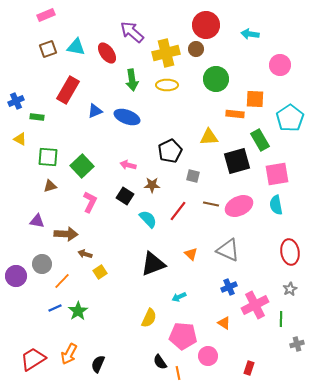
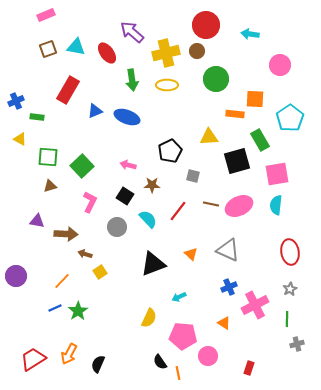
brown circle at (196, 49): moved 1 px right, 2 px down
cyan semicircle at (276, 205): rotated 18 degrees clockwise
gray circle at (42, 264): moved 75 px right, 37 px up
green line at (281, 319): moved 6 px right
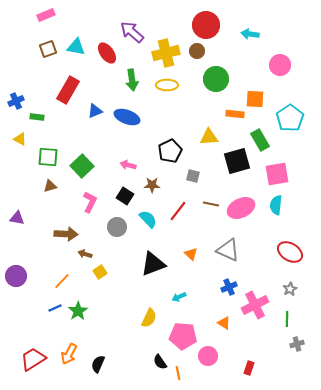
pink ellipse at (239, 206): moved 2 px right, 2 px down
purple triangle at (37, 221): moved 20 px left, 3 px up
red ellipse at (290, 252): rotated 50 degrees counterclockwise
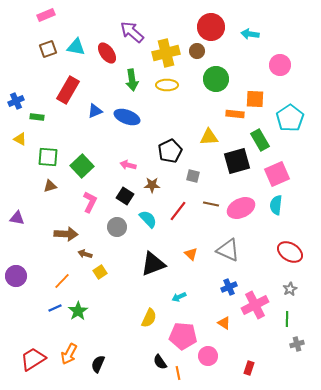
red circle at (206, 25): moved 5 px right, 2 px down
pink square at (277, 174): rotated 15 degrees counterclockwise
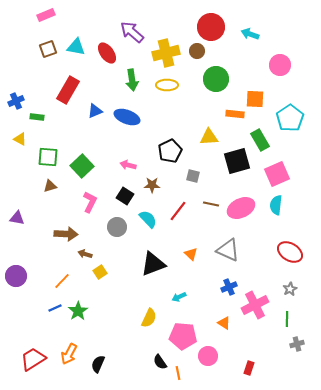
cyan arrow at (250, 34): rotated 12 degrees clockwise
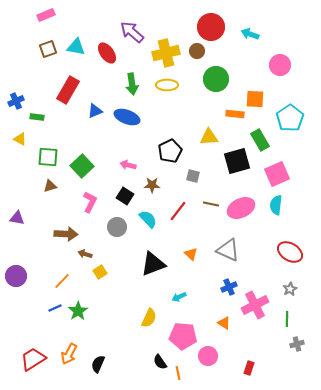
green arrow at (132, 80): moved 4 px down
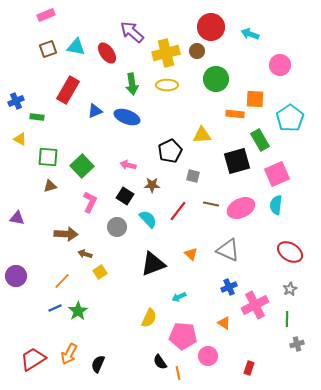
yellow triangle at (209, 137): moved 7 px left, 2 px up
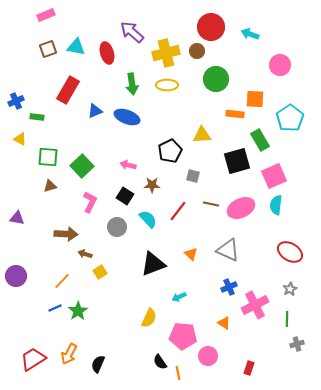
red ellipse at (107, 53): rotated 20 degrees clockwise
pink square at (277, 174): moved 3 px left, 2 px down
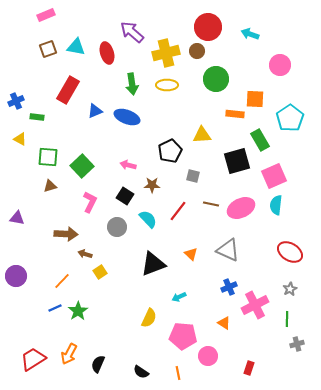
red circle at (211, 27): moved 3 px left
black semicircle at (160, 362): moved 19 px left, 10 px down; rotated 21 degrees counterclockwise
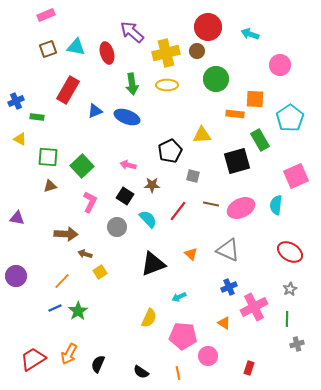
pink square at (274, 176): moved 22 px right
pink cross at (255, 305): moved 1 px left, 2 px down
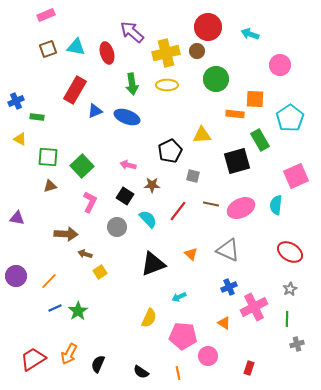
red rectangle at (68, 90): moved 7 px right
orange line at (62, 281): moved 13 px left
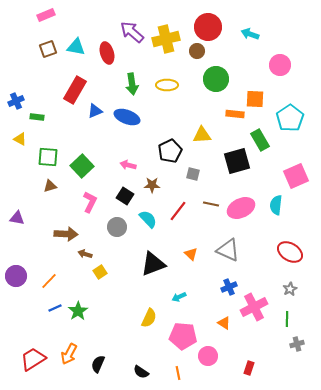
yellow cross at (166, 53): moved 14 px up
gray square at (193, 176): moved 2 px up
